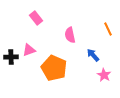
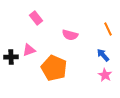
pink semicircle: rotated 63 degrees counterclockwise
blue arrow: moved 10 px right
pink star: moved 1 px right
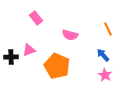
orange pentagon: moved 3 px right, 2 px up
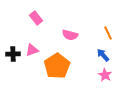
orange line: moved 4 px down
pink triangle: moved 3 px right
black cross: moved 2 px right, 3 px up
orange pentagon: rotated 15 degrees clockwise
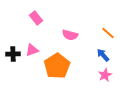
orange line: rotated 24 degrees counterclockwise
pink star: rotated 16 degrees clockwise
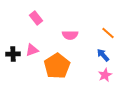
pink semicircle: rotated 14 degrees counterclockwise
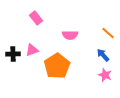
pink star: rotated 24 degrees counterclockwise
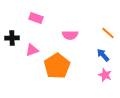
pink rectangle: rotated 32 degrees counterclockwise
black cross: moved 1 px left, 16 px up
